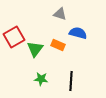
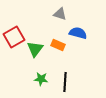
black line: moved 6 px left, 1 px down
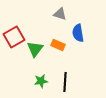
blue semicircle: rotated 114 degrees counterclockwise
green star: moved 2 px down; rotated 16 degrees counterclockwise
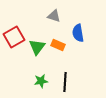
gray triangle: moved 6 px left, 2 px down
green triangle: moved 2 px right, 2 px up
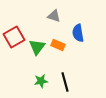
black line: rotated 18 degrees counterclockwise
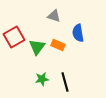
green star: moved 1 px right, 2 px up
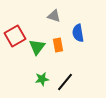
red square: moved 1 px right, 1 px up
orange rectangle: rotated 56 degrees clockwise
black line: rotated 54 degrees clockwise
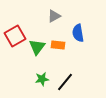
gray triangle: rotated 48 degrees counterclockwise
orange rectangle: rotated 72 degrees counterclockwise
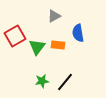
green star: moved 2 px down
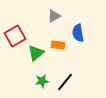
green triangle: moved 1 px left, 6 px down; rotated 12 degrees clockwise
